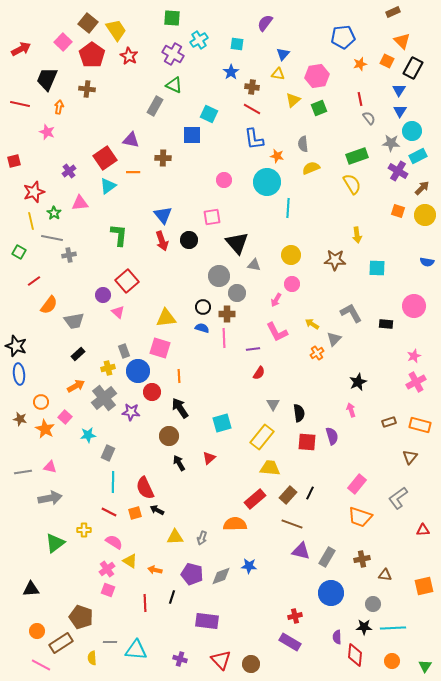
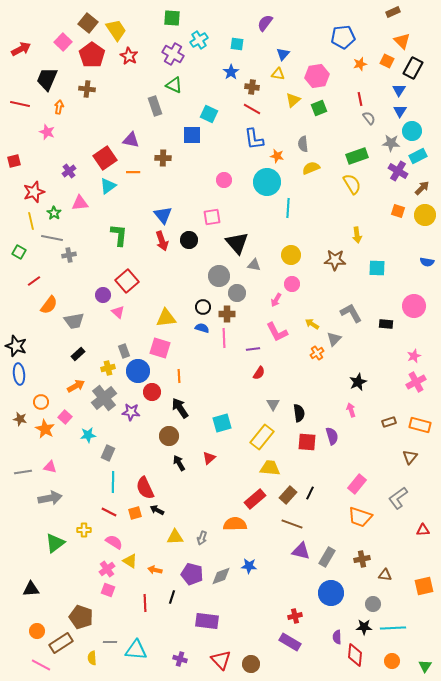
gray rectangle at (155, 106): rotated 48 degrees counterclockwise
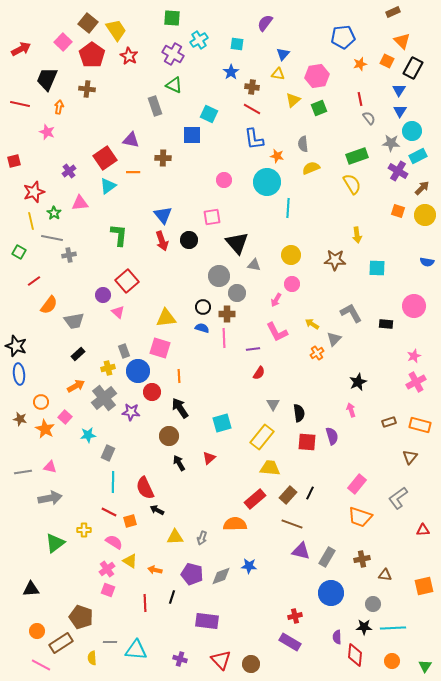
orange square at (135, 513): moved 5 px left, 8 px down
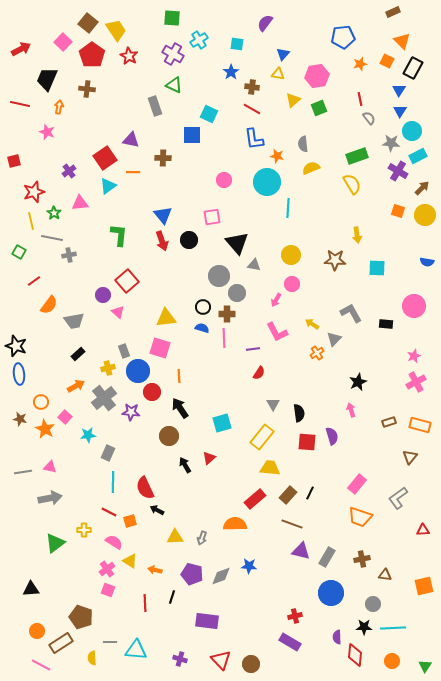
black arrow at (179, 463): moved 6 px right, 2 px down
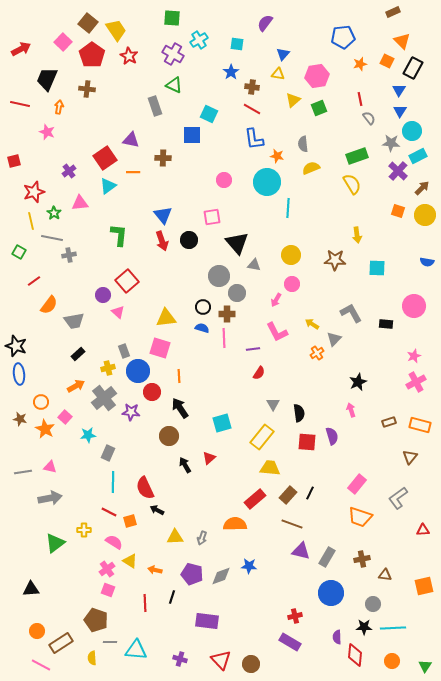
purple cross at (398, 171): rotated 12 degrees clockwise
brown pentagon at (81, 617): moved 15 px right, 3 px down
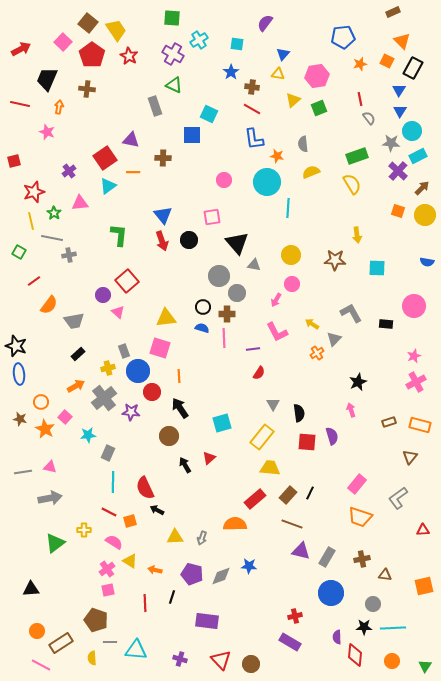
yellow semicircle at (311, 168): moved 4 px down
pink square at (108, 590): rotated 32 degrees counterclockwise
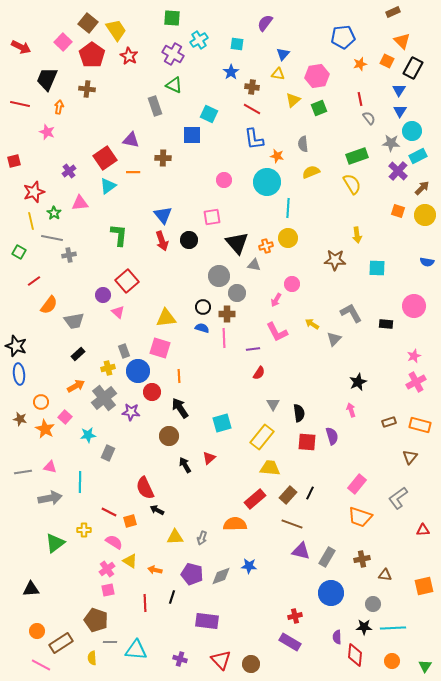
red arrow at (21, 49): moved 2 px up; rotated 54 degrees clockwise
yellow circle at (291, 255): moved 3 px left, 17 px up
orange cross at (317, 353): moved 51 px left, 107 px up; rotated 16 degrees clockwise
cyan line at (113, 482): moved 33 px left
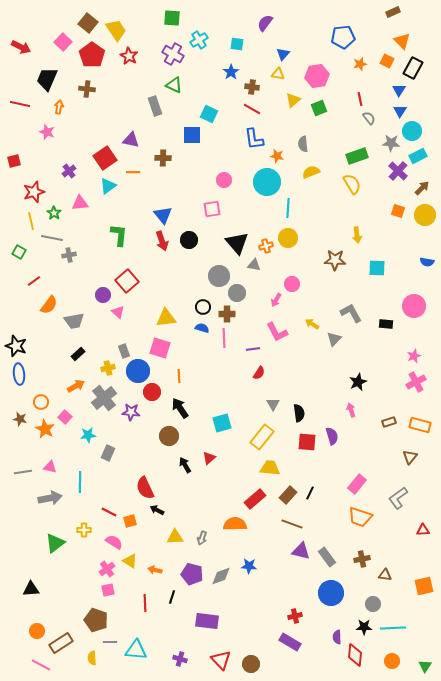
pink square at (212, 217): moved 8 px up
gray rectangle at (327, 557): rotated 66 degrees counterclockwise
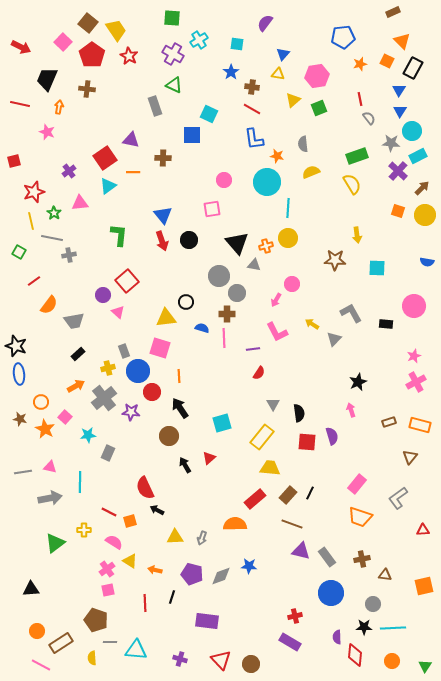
black circle at (203, 307): moved 17 px left, 5 px up
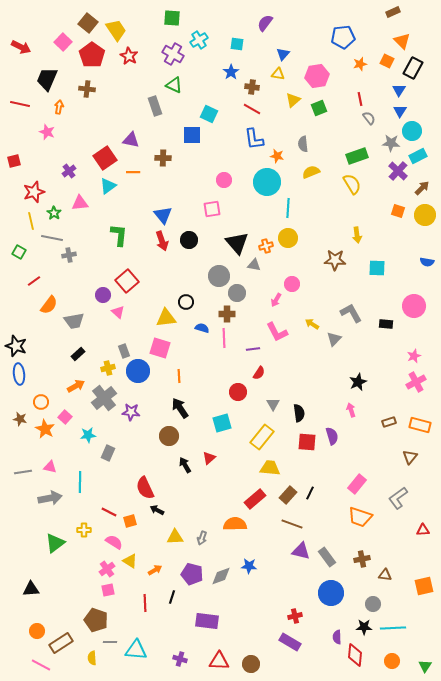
red circle at (152, 392): moved 86 px right
orange arrow at (155, 570): rotated 136 degrees clockwise
red triangle at (221, 660): moved 2 px left, 1 px down; rotated 45 degrees counterclockwise
